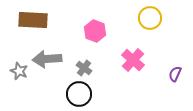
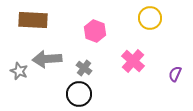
pink cross: moved 1 px down
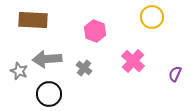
yellow circle: moved 2 px right, 1 px up
black circle: moved 30 px left
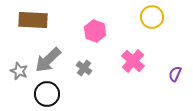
gray arrow: moved 1 px right, 1 px down; rotated 40 degrees counterclockwise
black circle: moved 2 px left
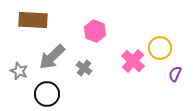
yellow circle: moved 8 px right, 31 px down
gray arrow: moved 4 px right, 3 px up
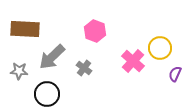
brown rectangle: moved 8 px left, 9 px down
gray star: rotated 18 degrees counterclockwise
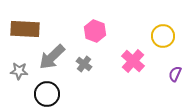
yellow circle: moved 3 px right, 12 px up
gray cross: moved 4 px up
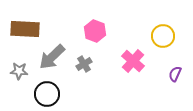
gray cross: rotated 21 degrees clockwise
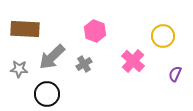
gray star: moved 2 px up
